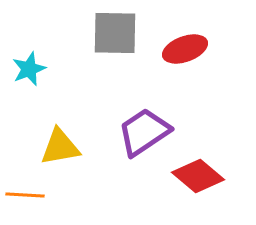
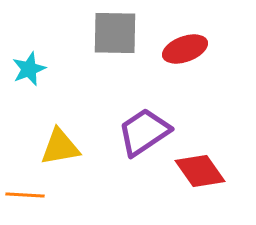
red diamond: moved 2 px right, 5 px up; rotated 15 degrees clockwise
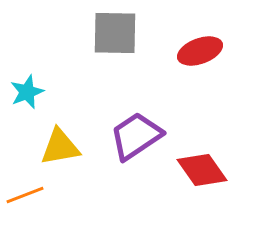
red ellipse: moved 15 px right, 2 px down
cyan star: moved 2 px left, 23 px down
purple trapezoid: moved 8 px left, 4 px down
red diamond: moved 2 px right, 1 px up
orange line: rotated 24 degrees counterclockwise
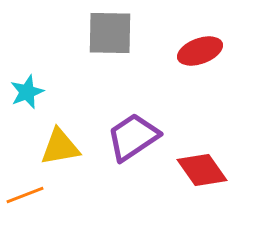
gray square: moved 5 px left
purple trapezoid: moved 3 px left, 1 px down
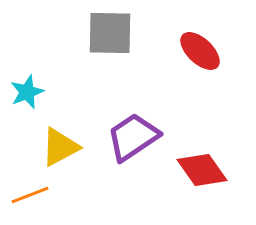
red ellipse: rotated 63 degrees clockwise
yellow triangle: rotated 18 degrees counterclockwise
orange line: moved 5 px right
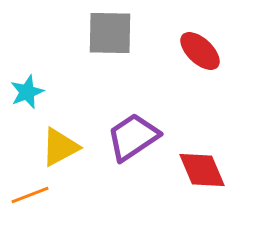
red diamond: rotated 12 degrees clockwise
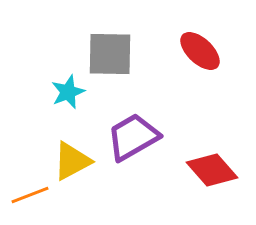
gray square: moved 21 px down
cyan star: moved 41 px right
purple trapezoid: rotated 4 degrees clockwise
yellow triangle: moved 12 px right, 14 px down
red diamond: moved 10 px right; rotated 18 degrees counterclockwise
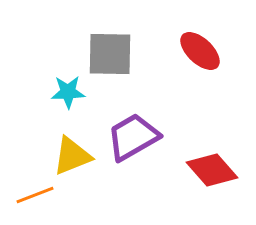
cyan star: rotated 20 degrees clockwise
yellow triangle: moved 5 px up; rotated 6 degrees clockwise
orange line: moved 5 px right
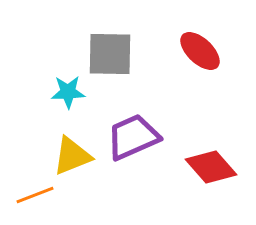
purple trapezoid: rotated 6 degrees clockwise
red diamond: moved 1 px left, 3 px up
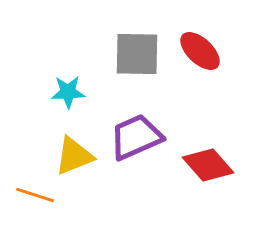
gray square: moved 27 px right
purple trapezoid: moved 3 px right
yellow triangle: moved 2 px right
red diamond: moved 3 px left, 2 px up
orange line: rotated 39 degrees clockwise
